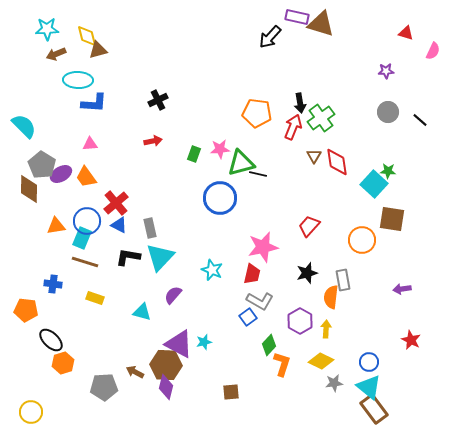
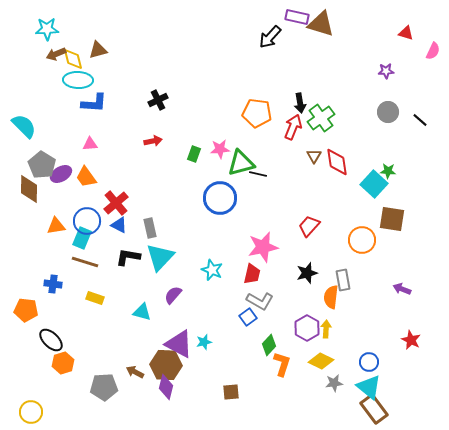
yellow diamond at (87, 36): moved 14 px left, 23 px down
purple arrow at (402, 289): rotated 30 degrees clockwise
purple hexagon at (300, 321): moved 7 px right, 7 px down
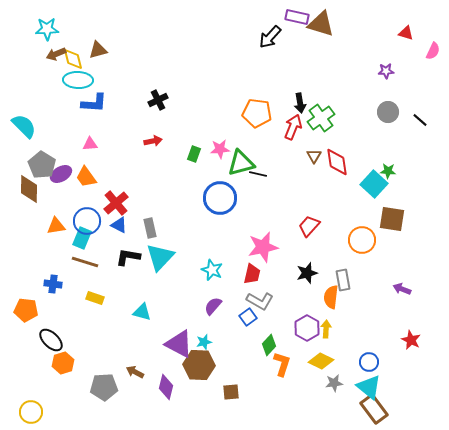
purple semicircle at (173, 295): moved 40 px right, 11 px down
brown hexagon at (166, 365): moved 33 px right
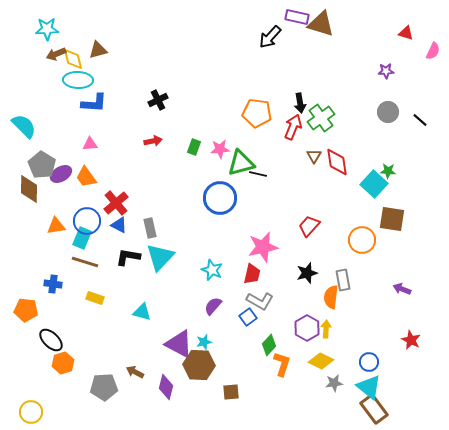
green rectangle at (194, 154): moved 7 px up
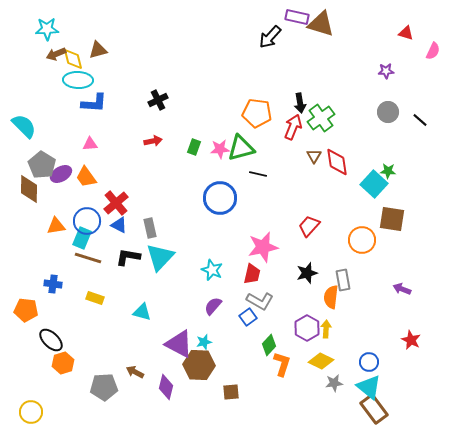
green triangle at (241, 163): moved 15 px up
brown line at (85, 262): moved 3 px right, 4 px up
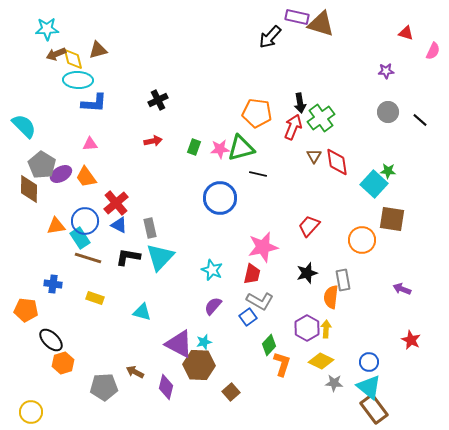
blue circle at (87, 221): moved 2 px left
cyan rectangle at (82, 238): moved 2 px left; rotated 55 degrees counterclockwise
gray star at (334, 383): rotated 12 degrees clockwise
brown square at (231, 392): rotated 36 degrees counterclockwise
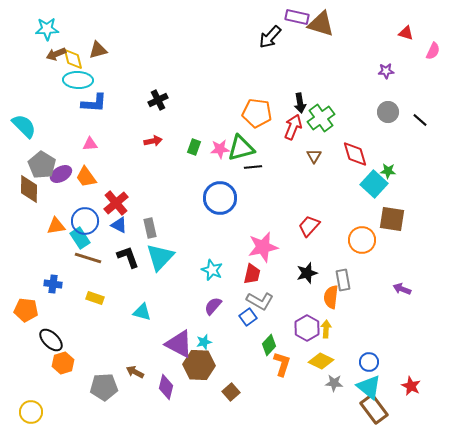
red diamond at (337, 162): moved 18 px right, 8 px up; rotated 8 degrees counterclockwise
black line at (258, 174): moved 5 px left, 7 px up; rotated 18 degrees counterclockwise
black L-shape at (128, 257): rotated 60 degrees clockwise
red star at (411, 340): moved 46 px down
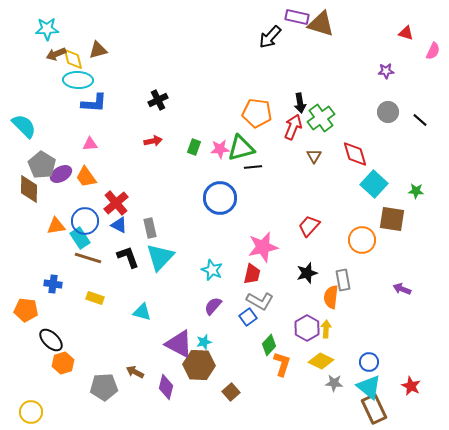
green star at (388, 171): moved 28 px right, 20 px down
brown rectangle at (374, 409): rotated 12 degrees clockwise
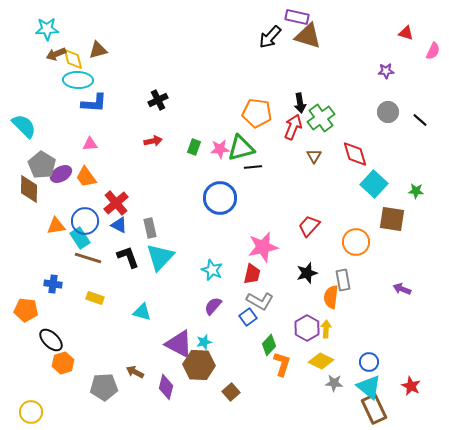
brown triangle at (321, 24): moved 13 px left, 12 px down
orange circle at (362, 240): moved 6 px left, 2 px down
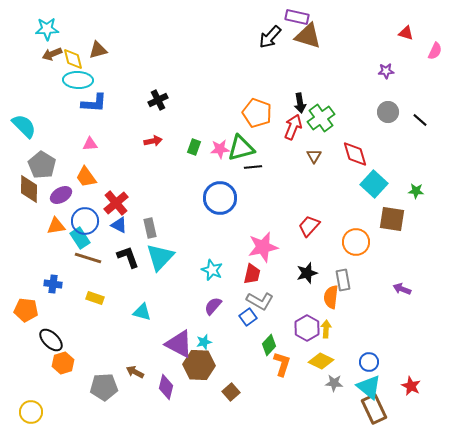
pink semicircle at (433, 51): moved 2 px right
brown arrow at (56, 54): moved 4 px left
orange pentagon at (257, 113): rotated 12 degrees clockwise
purple ellipse at (61, 174): moved 21 px down
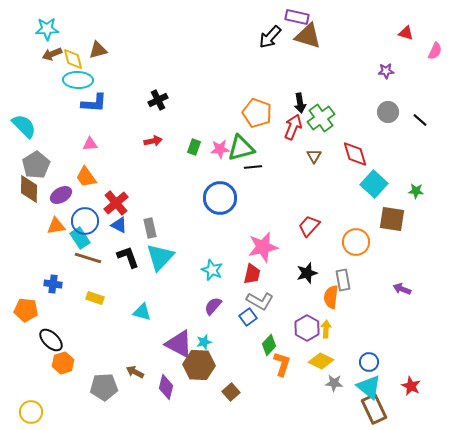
gray pentagon at (42, 165): moved 6 px left; rotated 8 degrees clockwise
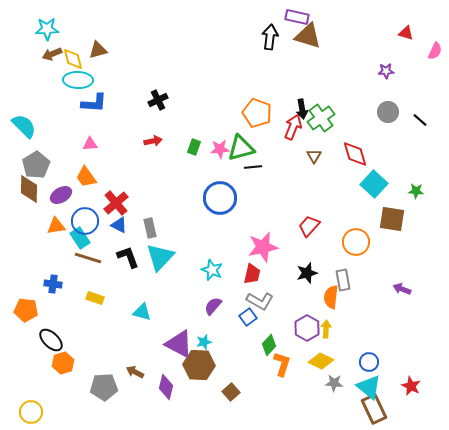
black arrow at (270, 37): rotated 145 degrees clockwise
black arrow at (300, 103): moved 2 px right, 6 px down
